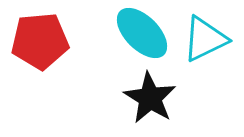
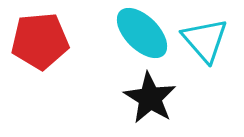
cyan triangle: moved 1 px down; rotated 45 degrees counterclockwise
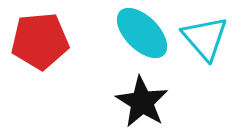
cyan triangle: moved 2 px up
black star: moved 8 px left, 4 px down
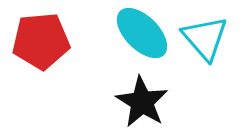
red pentagon: moved 1 px right
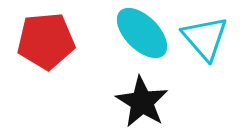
red pentagon: moved 5 px right
